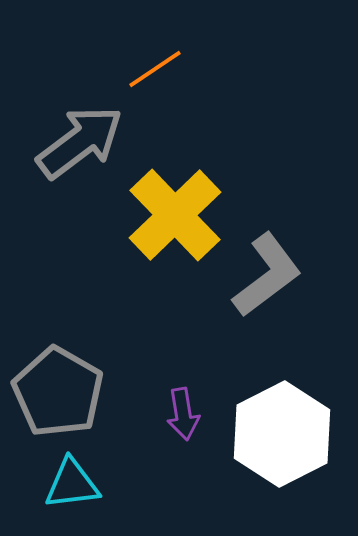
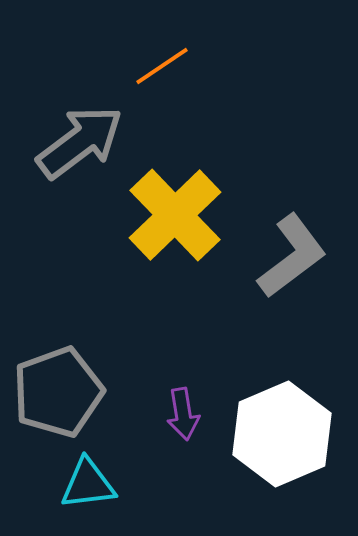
orange line: moved 7 px right, 3 px up
gray L-shape: moved 25 px right, 19 px up
gray pentagon: rotated 22 degrees clockwise
white hexagon: rotated 4 degrees clockwise
cyan triangle: moved 16 px right
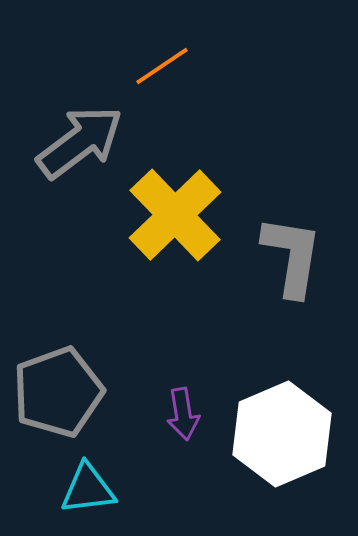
gray L-shape: rotated 44 degrees counterclockwise
cyan triangle: moved 5 px down
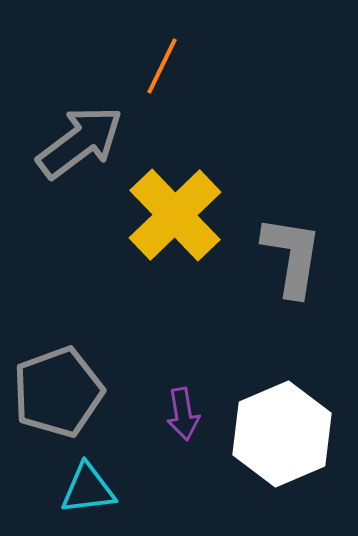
orange line: rotated 30 degrees counterclockwise
